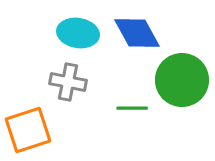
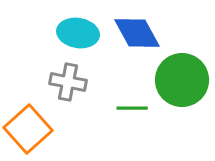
orange square: moved 1 px up; rotated 24 degrees counterclockwise
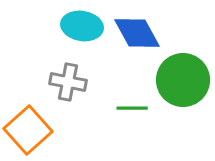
cyan ellipse: moved 4 px right, 7 px up
green circle: moved 1 px right
orange square: moved 1 px down
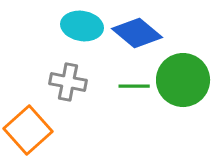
blue diamond: rotated 21 degrees counterclockwise
green line: moved 2 px right, 22 px up
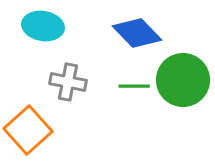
cyan ellipse: moved 39 px left
blue diamond: rotated 6 degrees clockwise
